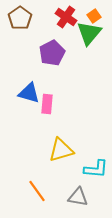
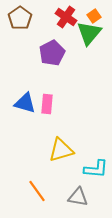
blue triangle: moved 4 px left, 10 px down
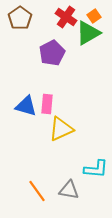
green triangle: moved 1 px left; rotated 20 degrees clockwise
blue triangle: moved 1 px right, 3 px down
yellow triangle: moved 21 px up; rotated 8 degrees counterclockwise
gray triangle: moved 9 px left, 7 px up
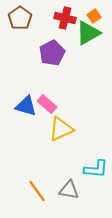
red cross: moved 1 px left, 1 px down; rotated 20 degrees counterclockwise
pink rectangle: rotated 54 degrees counterclockwise
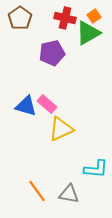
purple pentagon: rotated 15 degrees clockwise
gray triangle: moved 4 px down
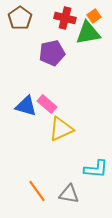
green triangle: rotated 20 degrees clockwise
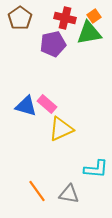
green triangle: moved 1 px right
purple pentagon: moved 1 px right, 9 px up
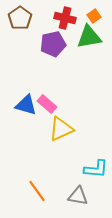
green triangle: moved 4 px down
blue triangle: moved 1 px up
gray triangle: moved 9 px right, 2 px down
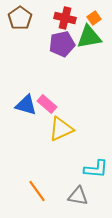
orange square: moved 2 px down
purple pentagon: moved 9 px right
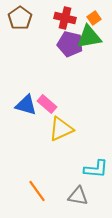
purple pentagon: moved 8 px right; rotated 25 degrees clockwise
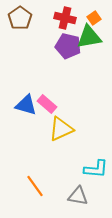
purple pentagon: moved 2 px left, 2 px down
orange line: moved 2 px left, 5 px up
